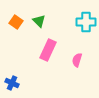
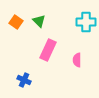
pink semicircle: rotated 16 degrees counterclockwise
blue cross: moved 12 px right, 3 px up
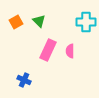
orange square: rotated 24 degrees clockwise
pink semicircle: moved 7 px left, 9 px up
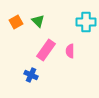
green triangle: moved 1 px left
pink rectangle: moved 2 px left; rotated 10 degrees clockwise
blue cross: moved 7 px right, 5 px up
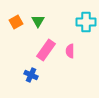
green triangle: rotated 16 degrees clockwise
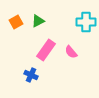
green triangle: rotated 32 degrees clockwise
pink semicircle: moved 1 px right, 1 px down; rotated 40 degrees counterclockwise
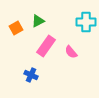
orange square: moved 6 px down
pink rectangle: moved 4 px up
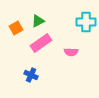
pink rectangle: moved 5 px left, 3 px up; rotated 20 degrees clockwise
pink semicircle: rotated 48 degrees counterclockwise
